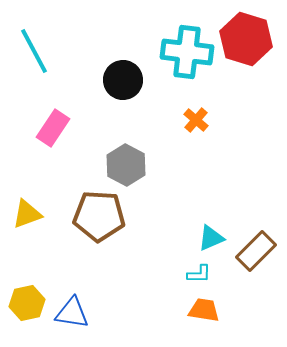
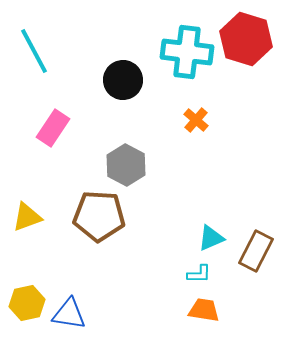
yellow triangle: moved 3 px down
brown rectangle: rotated 18 degrees counterclockwise
blue triangle: moved 3 px left, 1 px down
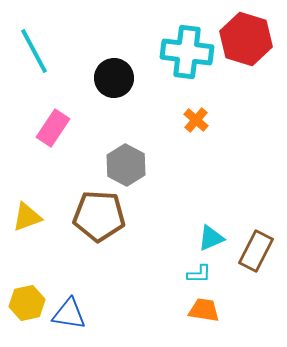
black circle: moved 9 px left, 2 px up
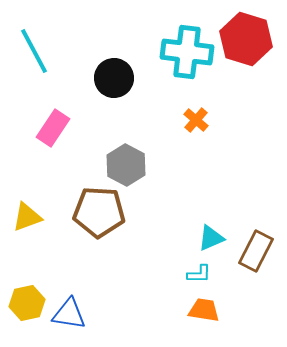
brown pentagon: moved 4 px up
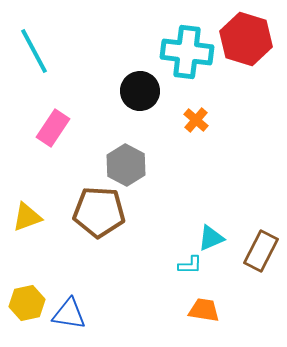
black circle: moved 26 px right, 13 px down
brown rectangle: moved 5 px right
cyan L-shape: moved 9 px left, 9 px up
